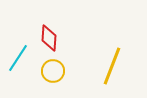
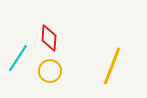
yellow circle: moved 3 px left
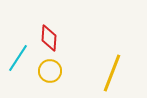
yellow line: moved 7 px down
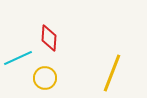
cyan line: rotated 32 degrees clockwise
yellow circle: moved 5 px left, 7 px down
